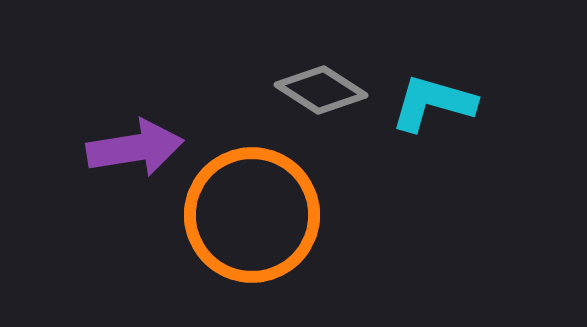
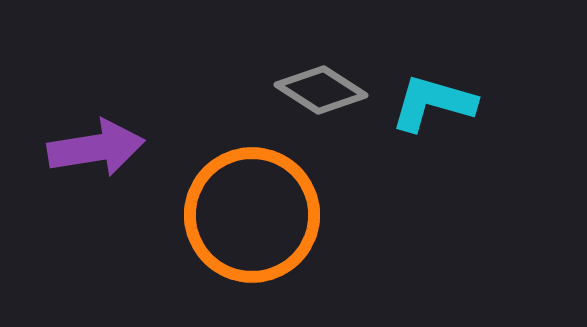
purple arrow: moved 39 px left
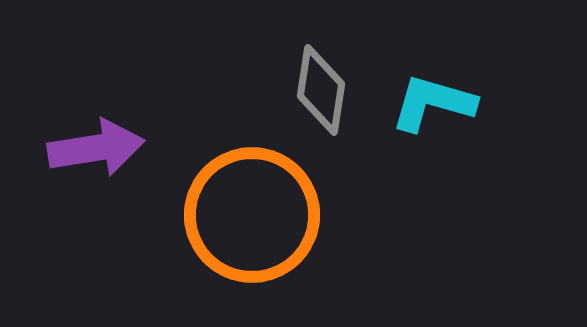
gray diamond: rotated 66 degrees clockwise
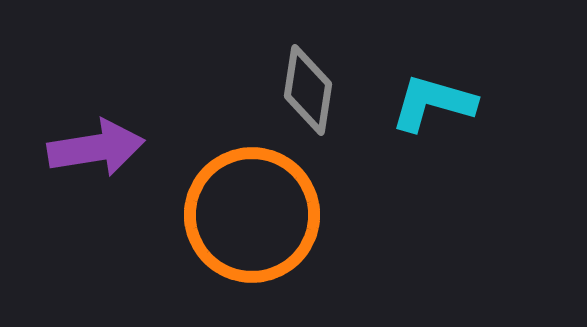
gray diamond: moved 13 px left
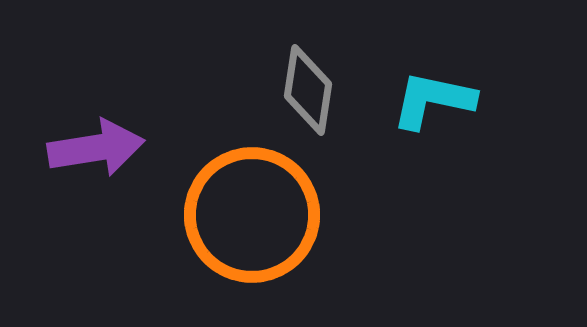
cyan L-shape: moved 3 px up; rotated 4 degrees counterclockwise
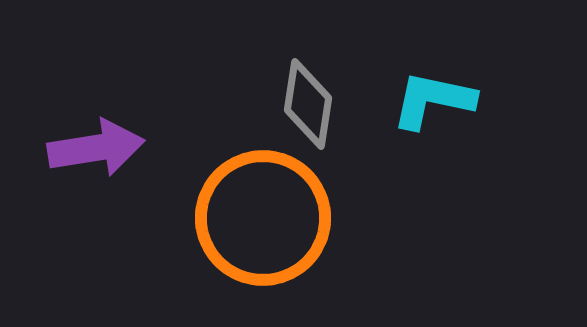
gray diamond: moved 14 px down
orange circle: moved 11 px right, 3 px down
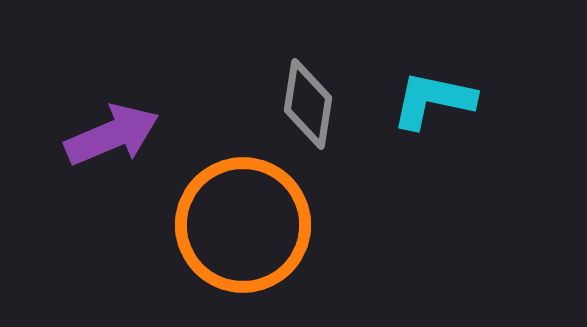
purple arrow: moved 16 px right, 13 px up; rotated 14 degrees counterclockwise
orange circle: moved 20 px left, 7 px down
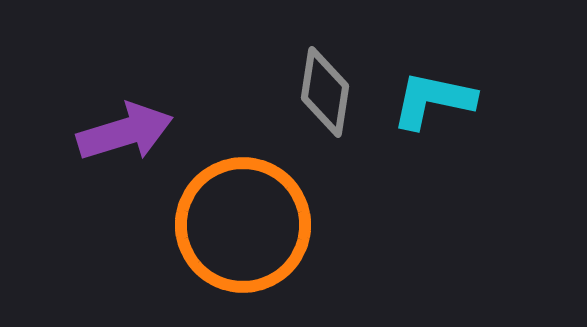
gray diamond: moved 17 px right, 12 px up
purple arrow: moved 13 px right, 3 px up; rotated 6 degrees clockwise
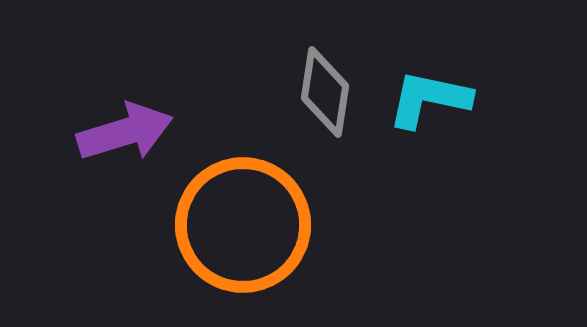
cyan L-shape: moved 4 px left, 1 px up
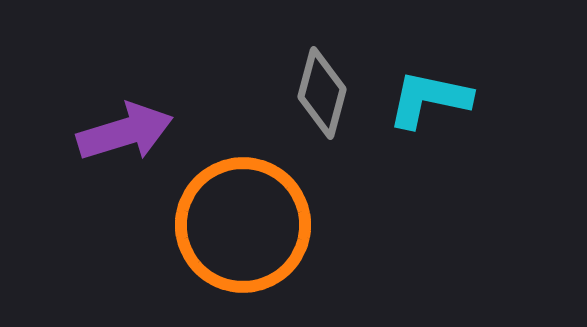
gray diamond: moved 3 px left, 1 px down; rotated 6 degrees clockwise
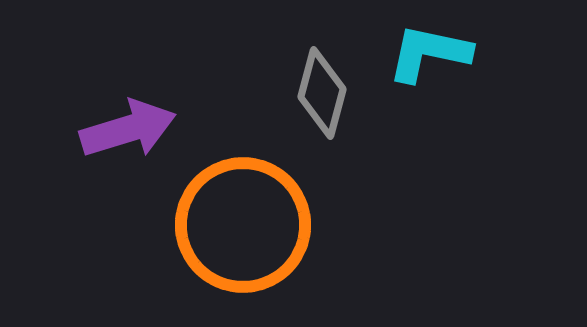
cyan L-shape: moved 46 px up
purple arrow: moved 3 px right, 3 px up
